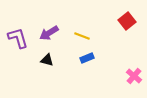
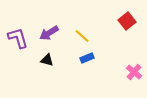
yellow line: rotated 21 degrees clockwise
pink cross: moved 4 px up
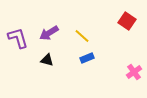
red square: rotated 18 degrees counterclockwise
pink cross: rotated 14 degrees clockwise
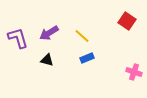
pink cross: rotated 35 degrees counterclockwise
